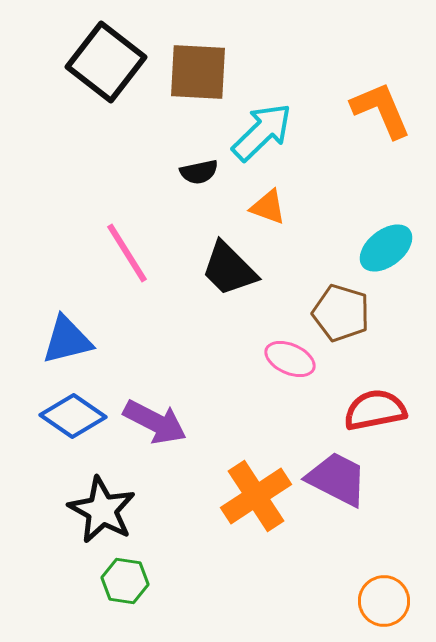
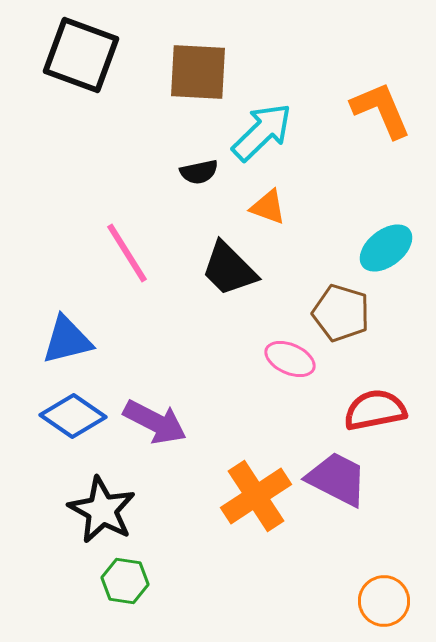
black square: moved 25 px left, 7 px up; rotated 18 degrees counterclockwise
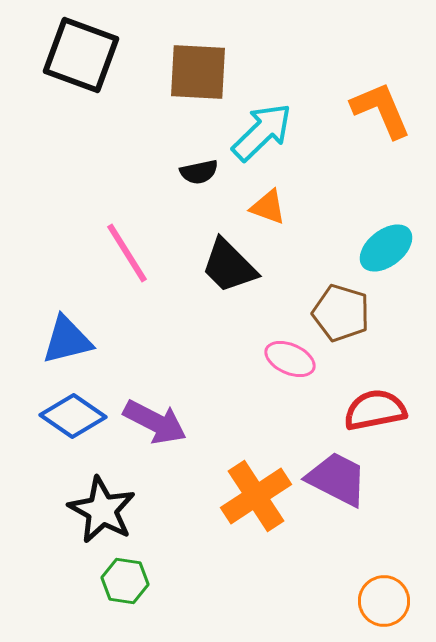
black trapezoid: moved 3 px up
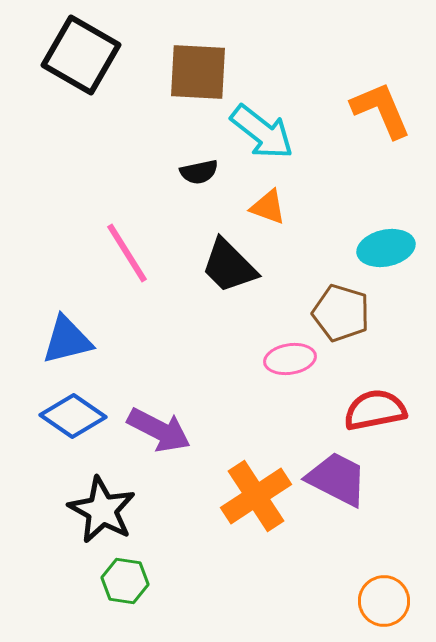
black square: rotated 10 degrees clockwise
cyan arrow: rotated 82 degrees clockwise
cyan ellipse: rotated 26 degrees clockwise
pink ellipse: rotated 33 degrees counterclockwise
purple arrow: moved 4 px right, 8 px down
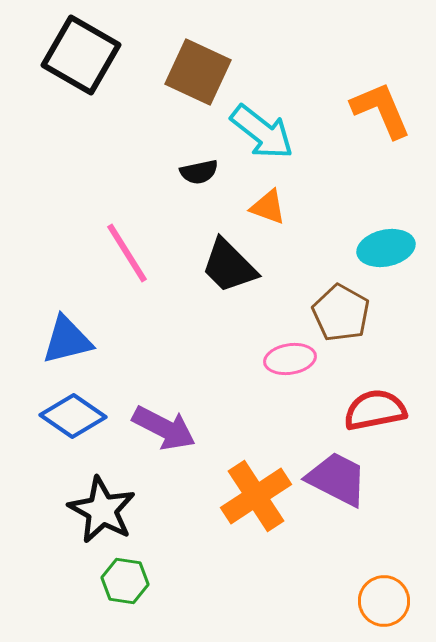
brown square: rotated 22 degrees clockwise
brown pentagon: rotated 12 degrees clockwise
purple arrow: moved 5 px right, 2 px up
